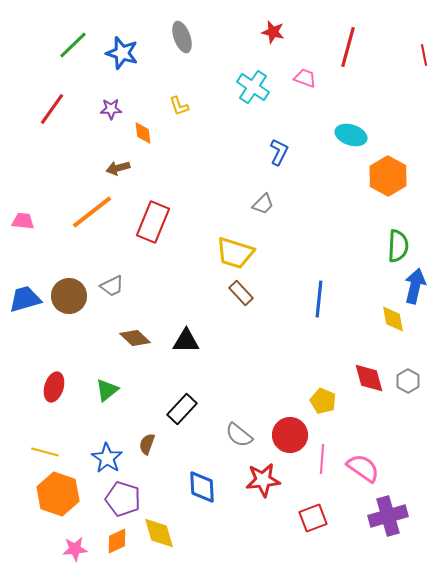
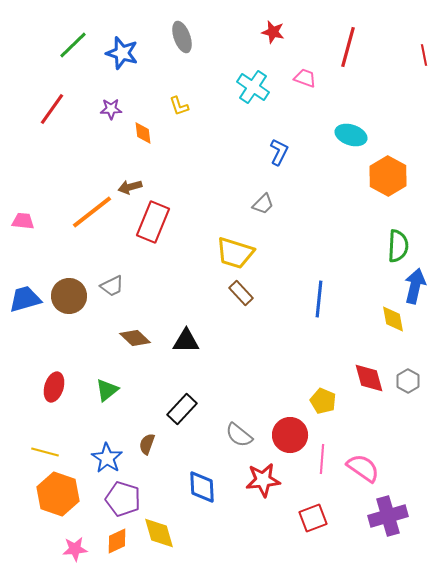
brown arrow at (118, 168): moved 12 px right, 19 px down
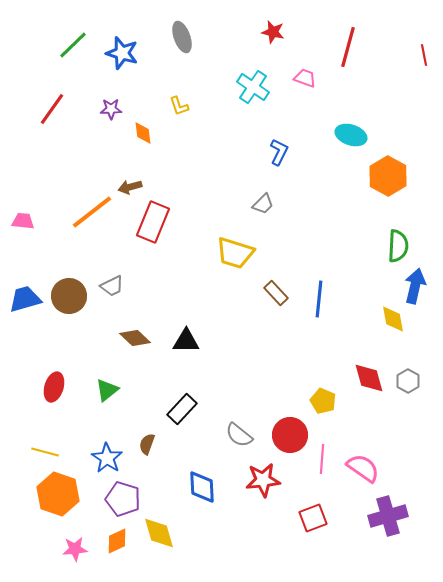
brown rectangle at (241, 293): moved 35 px right
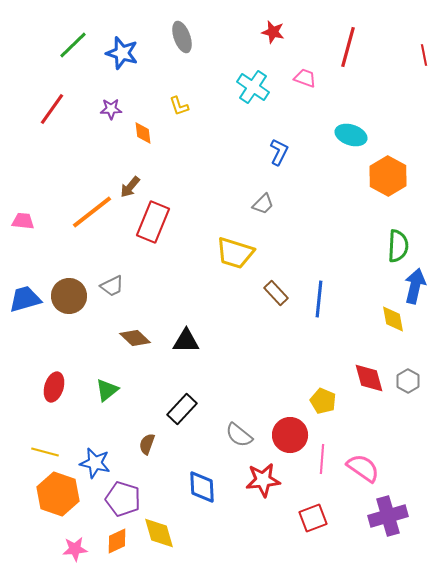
brown arrow at (130, 187): rotated 35 degrees counterclockwise
blue star at (107, 458): moved 12 px left, 5 px down; rotated 20 degrees counterclockwise
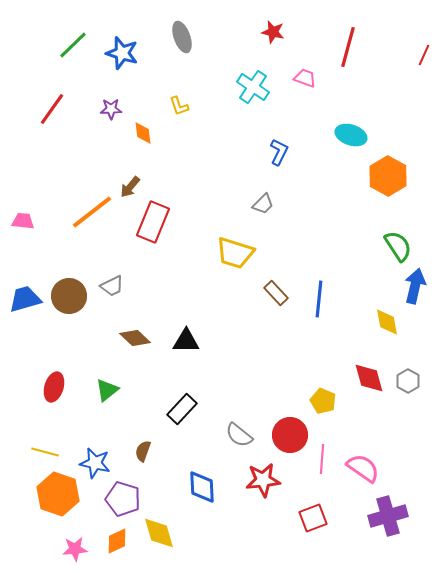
red line at (424, 55): rotated 35 degrees clockwise
green semicircle at (398, 246): rotated 36 degrees counterclockwise
yellow diamond at (393, 319): moved 6 px left, 3 px down
brown semicircle at (147, 444): moved 4 px left, 7 px down
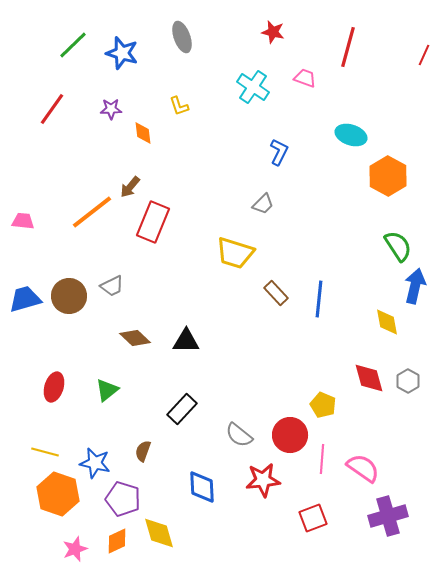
yellow pentagon at (323, 401): moved 4 px down
pink star at (75, 549): rotated 15 degrees counterclockwise
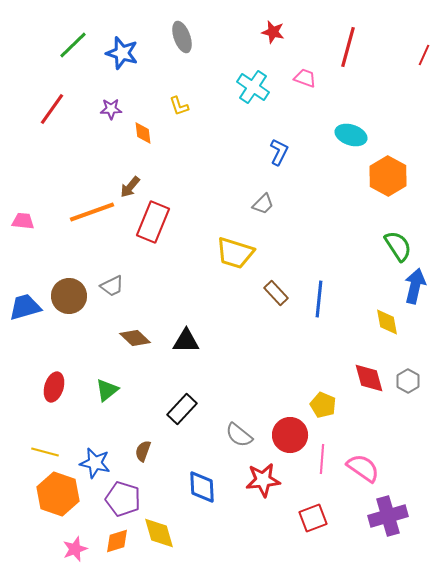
orange line at (92, 212): rotated 18 degrees clockwise
blue trapezoid at (25, 299): moved 8 px down
orange diamond at (117, 541): rotated 8 degrees clockwise
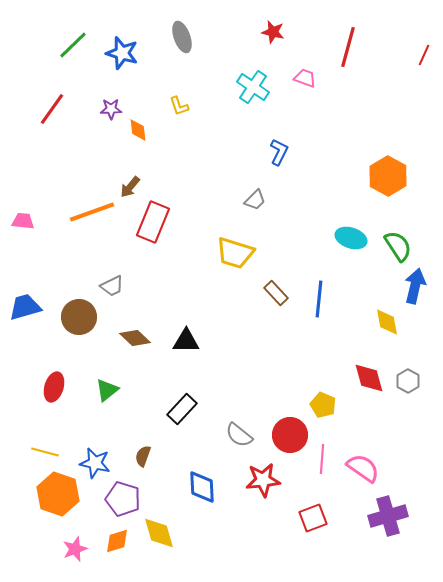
orange diamond at (143, 133): moved 5 px left, 3 px up
cyan ellipse at (351, 135): moved 103 px down
gray trapezoid at (263, 204): moved 8 px left, 4 px up
brown circle at (69, 296): moved 10 px right, 21 px down
brown semicircle at (143, 451): moved 5 px down
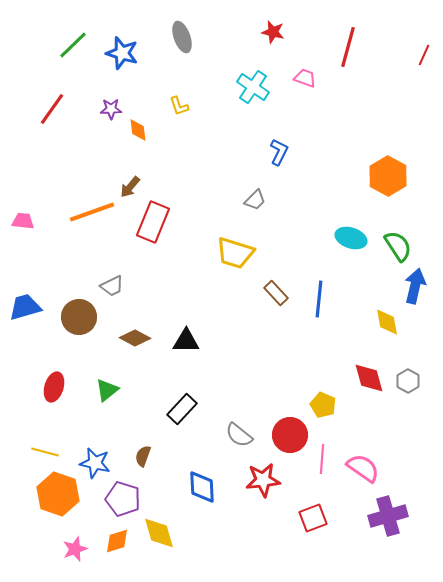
brown diamond at (135, 338): rotated 16 degrees counterclockwise
